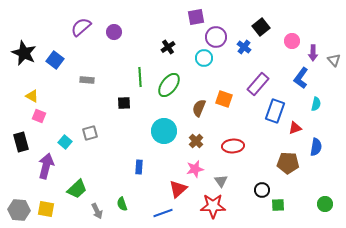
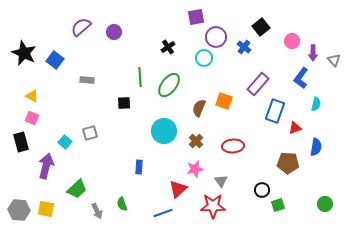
orange square at (224, 99): moved 2 px down
pink square at (39, 116): moved 7 px left, 2 px down
green square at (278, 205): rotated 16 degrees counterclockwise
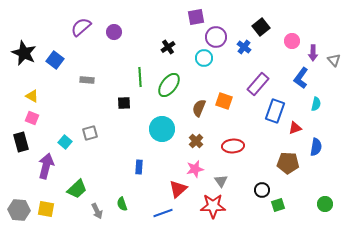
cyan circle at (164, 131): moved 2 px left, 2 px up
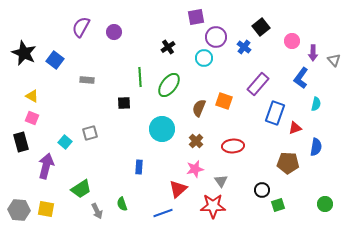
purple semicircle at (81, 27): rotated 20 degrees counterclockwise
blue rectangle at (275, 111): moved 2 px down
green trapezoid at (77, 189): moved 4 px right; rotated 10 degrees clockwise
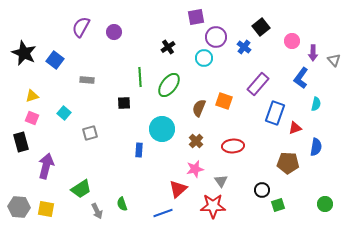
yellow triangle at (32, 96): rotated 48 degrees counterclockwise
cyan square at (65, 142): moved 1 px left, 29 px up
blue rectangle at (139, 167): moved 17 px up
gray hexagon at (19, 210): moved 3 px up
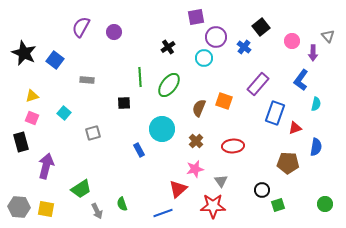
gray triangle at (334, 60): moved 6 px left, 24 px up
blue L-shape at (301, 78): moved 2 px down
gray square at (90, 133): moved 3 px right
blue rectangle at (139, 150): rotated 32 degrees counterclockwise
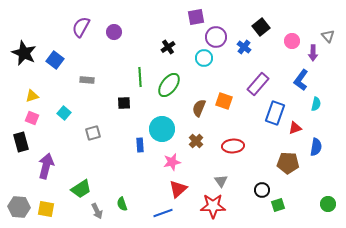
blue rectangle at (139, 150): moved 1 px right, 5 px up; rotated 24 degrees clockwise
pink star at (195, 169): moved 23 px left, 7 px up
green circle at (325, 204): moved 3 px right
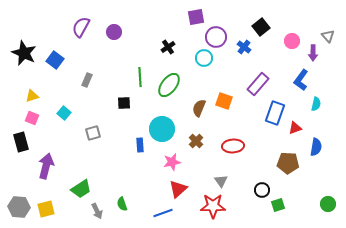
gray rectangle at (87, 80): rotated 72 degrees counterclockwise
yellow square at (46, 209): rotated 24 degrees counterclockwise
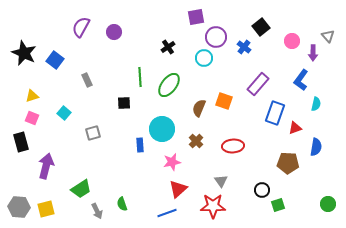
gray rectangle at (87, 80): rotated 48 degrees counterclockwise
blue line at (163, 213): moved 4 px right
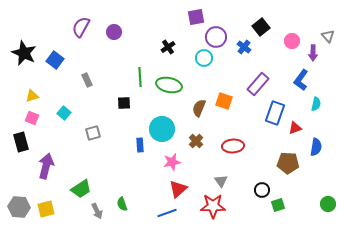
green ellipse at (169, 85): rotated 65 degrees clockwise
